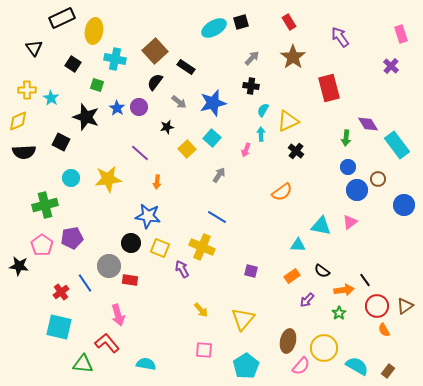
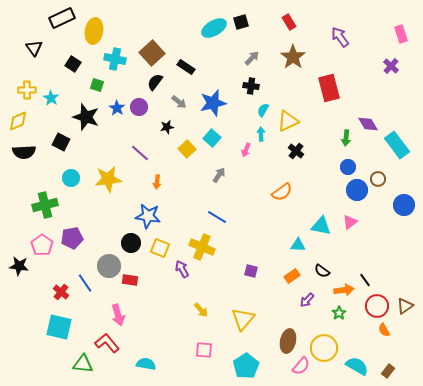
brown square at (155, 51): moved 3 px left, 2 px down
red cross at (61, 292): rotated 14 degrees counterclockwise
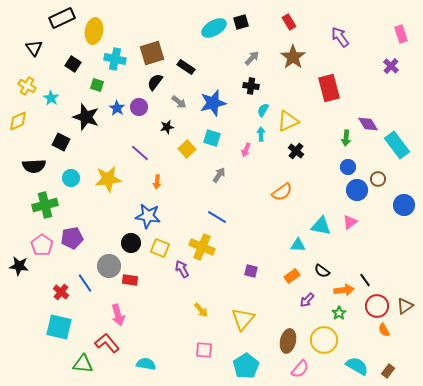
brown square at (152, 53): rotated 25 degrees clockwise
yellow cross at (27, 90): moved 4 px up; rotated 30 degrees clockwise
cyan square at (212, 138): rotated 24 degrees counterclockwise
black semicircle at (24, 152): moved 10 px right, 14 px down
yellow circle at (324, 348): moved 8 px up
pink semicircle at (301, 366): moved 1 px left, 3 px down
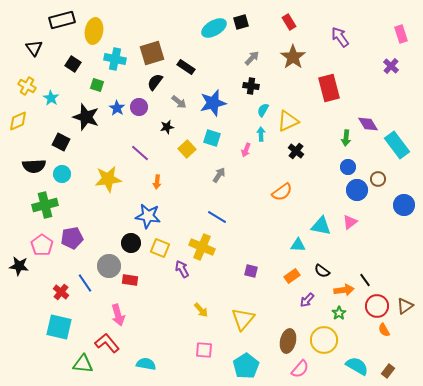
black rectangle at (62, 18): moved 2 px down; rotated 10 degrees clockwise
cyan circle at (71, 178): moved 9 px left, 4 px up
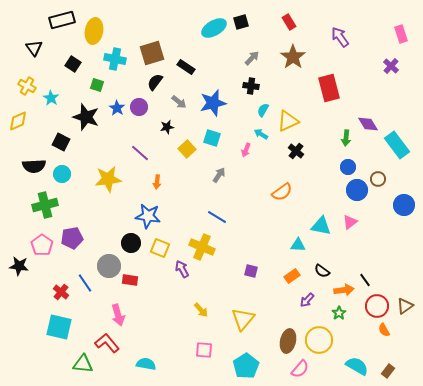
cyan arrow at (261, 134): rotated 56 degrees counterclockwise
yellow circle at (324, 340): moved 5 px left
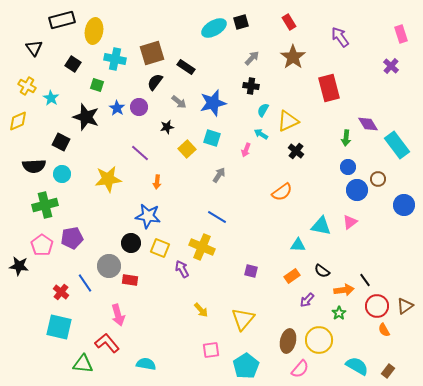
pink square at (204, 350): moved 7 px right; rotated 12 degrees counterclockwise
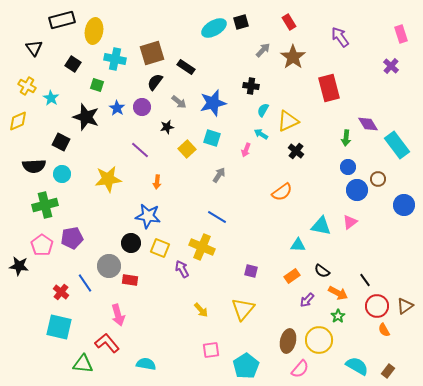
gray arrow at (252, 58): moved 11 px right, 8 px up
purple circle at (139, 107): moved 3 px right
purple line at (140, 153): moved 3 px up
orange arrow at (344, 290): moved 6 px left, 3 px down; rotated 36 degrees clockwise
green star at (339, 313): moved 1 px left, 3 px down
yellow triangle at (243, 319): moved 10 px up
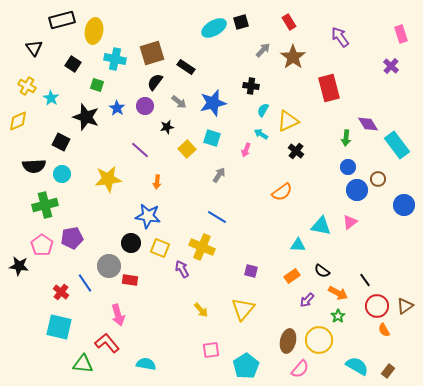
purple circle at (142, 107): moved 3 px right, 1 px up
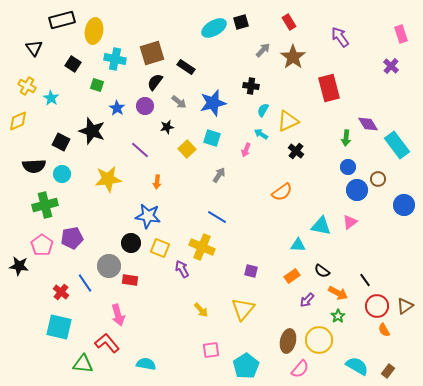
black star at (86, 117): moved 6 px right, 14 px down
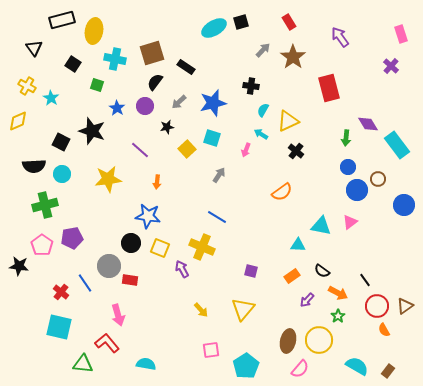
gray arrow at (179, 102): rotated 98 degrees clockwise
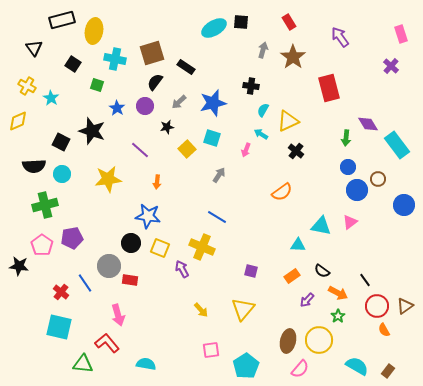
black square at (241, 22): rotated 21 degrees clockwise
gray arrow at (263, 50): rotated 28 degrees counterclockwise
